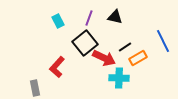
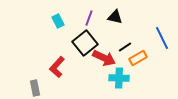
blue line: moved 1 px left, 3 px up
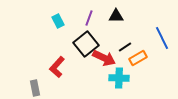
black triangle: moved 1 px right, 1 px up; rotated 14 degrees counterclockwise
black square: moved 1 px right, 1 px down
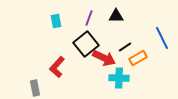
cyan rectangle: moved 2 px left; rotated 16 degrees clockwise
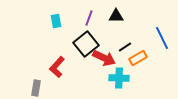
gray rectangle: moved 1 px right; rotated 21 degrees clockwise
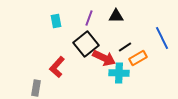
cyan cross: moved 5 px up
